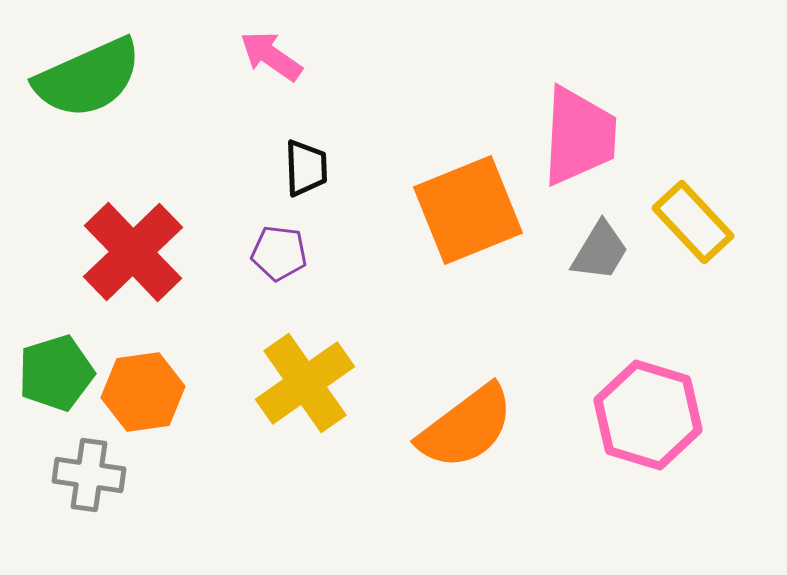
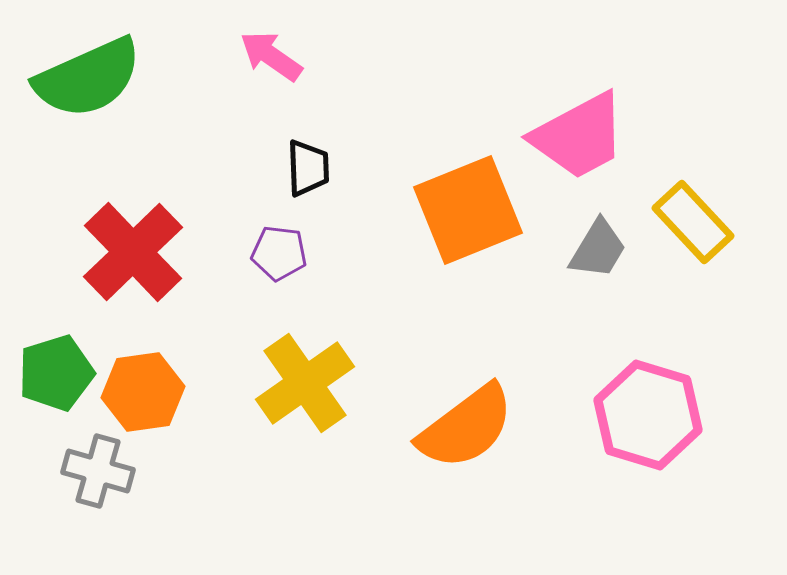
pink trapezoid: rotated 59 degrees clockwise
black trapezoid: moved 2 px right
gray trapezoid: moved 2 px left, 2 px up
gray cross: moved 9 px right, 4 px up; rotated 8 degrees clockwise
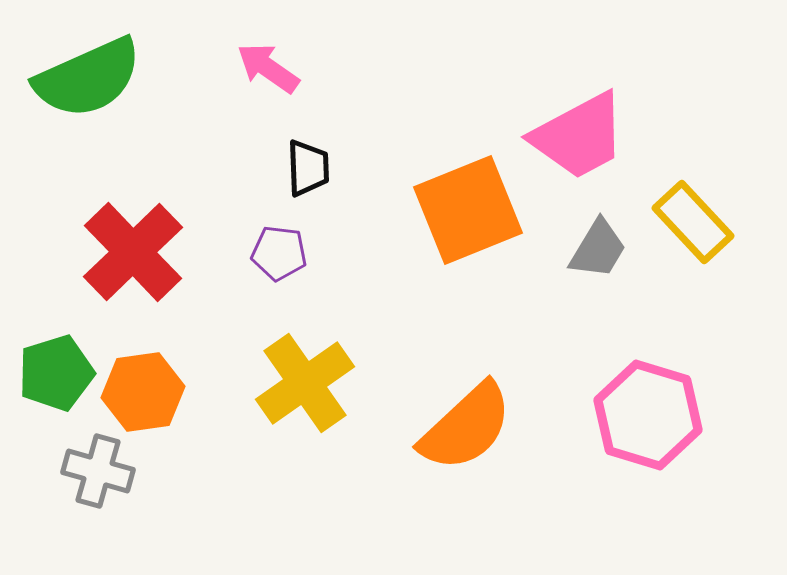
pink arrow: moved 3 px left, 12 px down
orange semicircle: rotated 6 degrees counterclockwise
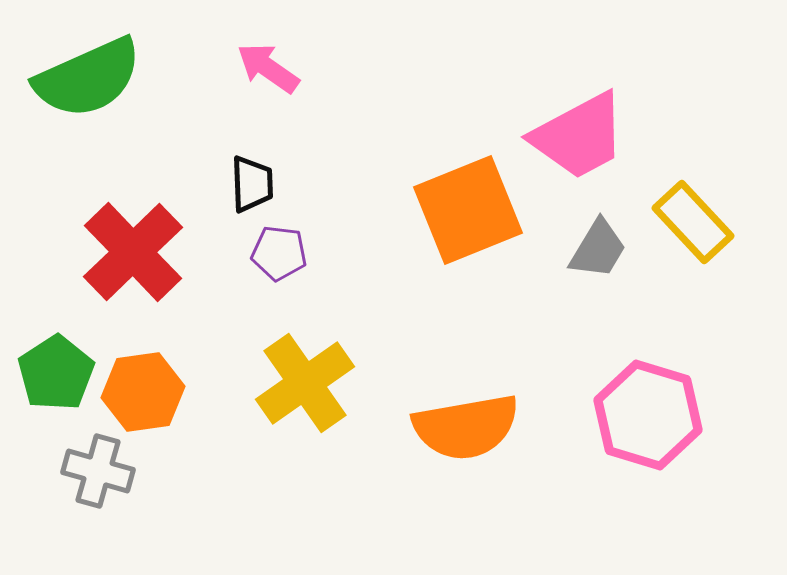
black trapezoid: moved 56 px left, 16 px down
green pentagon: rotated 16 degrees counterclockwise
orange semicircle: rotated 33 degrees clockwise
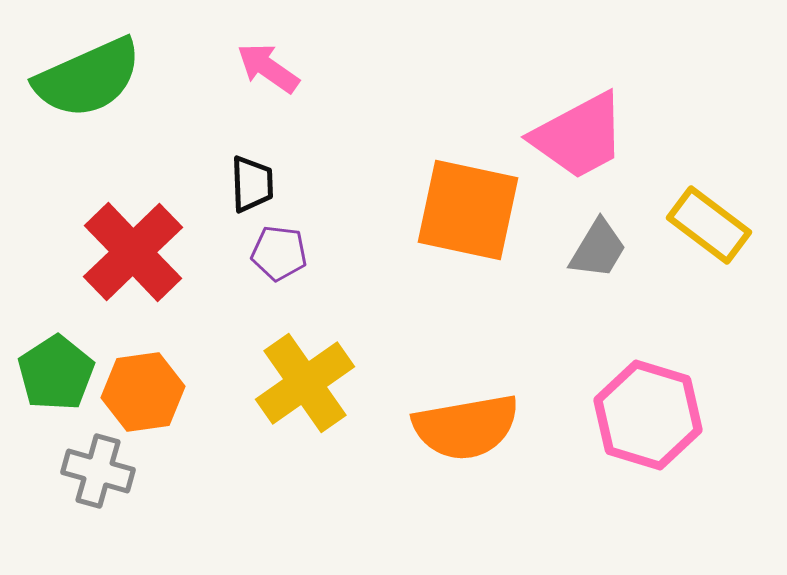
orange square: rotated 34 degrees clockwise
yellow rectangle: moved 16 px right, 3 px down; rotated 10 degrees counterclockwise
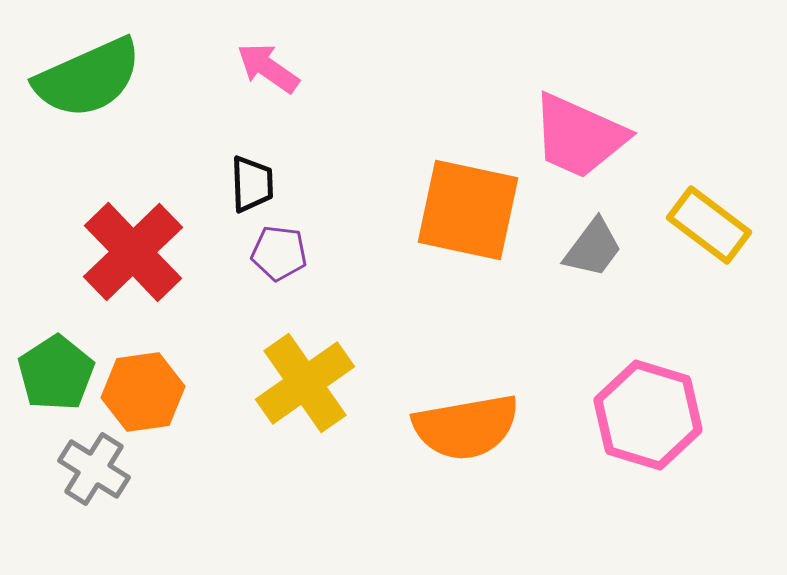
pink trapezoid: rotated 52 degrees clockwise
gray trapezoid: moved 5 px left, 1 px up; rotated 6 degrees clockwise
gray cross: moved 4 px left, 2 px up; rotated 16 degrees clockwise
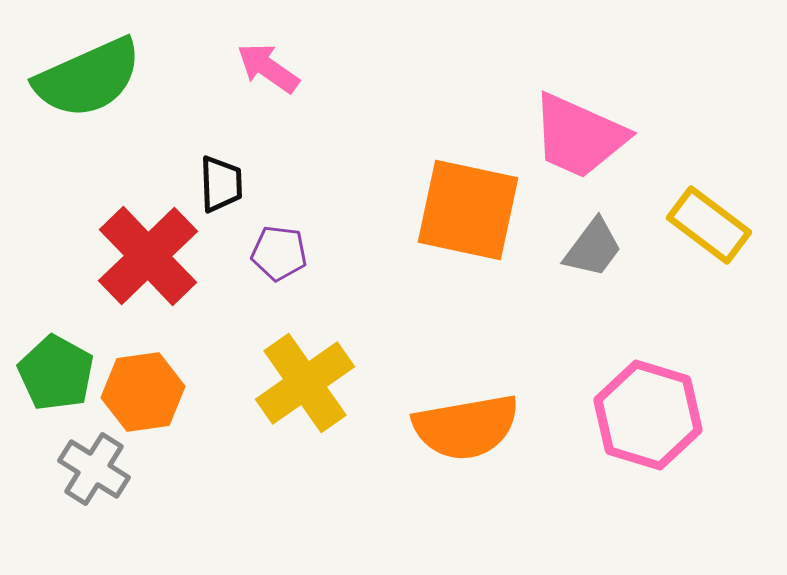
black trapezoid: moved 31 px left
red cross: moved 15 px right, 4 px down
green pentagon: rotated 10 degrees counterclockwise
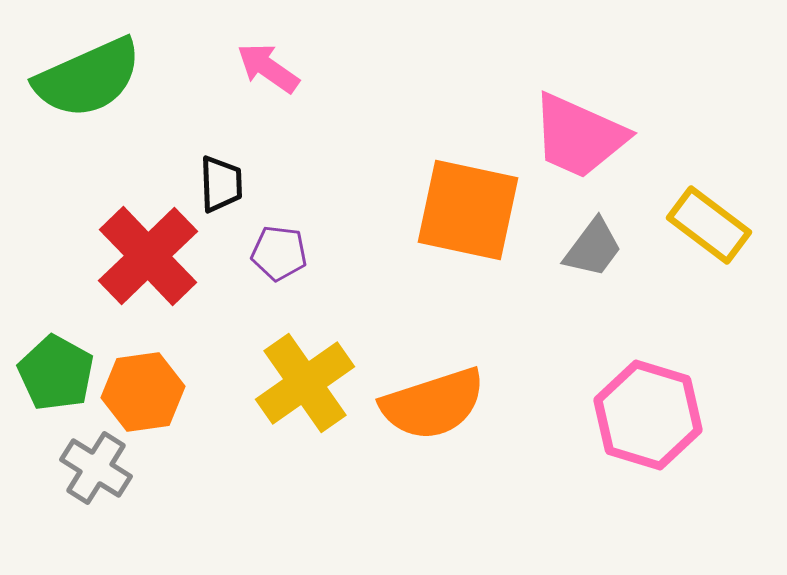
orange semicircle: moved 33 px left, 23 px up; rotated 8 degrees counterclockwise
gray cross: moved 2 px right, 1 px up
